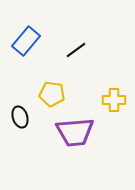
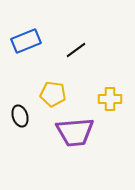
blue rectangle: rotated 28 degrees clockwise
yellow pentagon: moved 1 px right
yellow cross: moved 4 px left, 1 px up
black ellipse: moved 1 px up
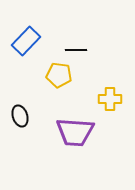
blue rectangle: rotated 24 degrees counterclockwise
black line: rotated 35 degrees clockwise
yellow pentagon: moved 6 px right, 19 px up
purple trapezoid: rotated 9 degrees clockwise
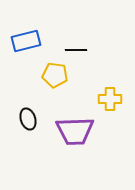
blue rectangle: rotated 32 degrees clockwise
yellow pentagon: moved 4 px left
black ellipse: moved 8 px right, 3 px down
purple trapezoid: moved 1 px up; rotated 6 degrees counterclockwise
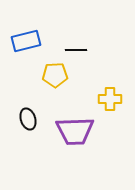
yellow pentagon: rotated 10 degrees counterclockwise
